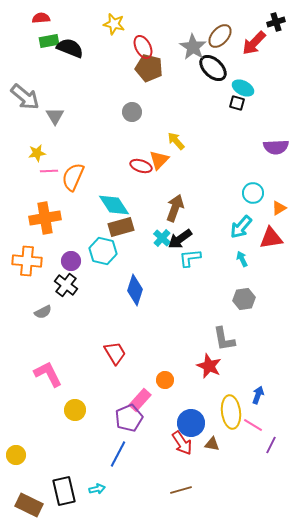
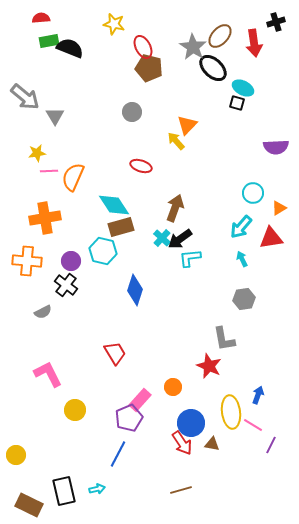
red arrow at (254, 43): rotated 52 degrees counterclockwise
orange triangle at (159, 160): moved 28 px right, 35 px up
orange circle at (165, 380): moved 8 px right, 7 px down
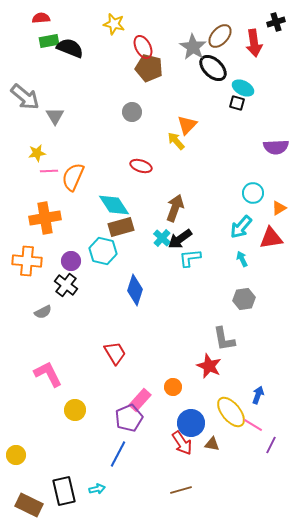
yellow ellipse at (231, 412): rotated 32 degrees counterclockwise
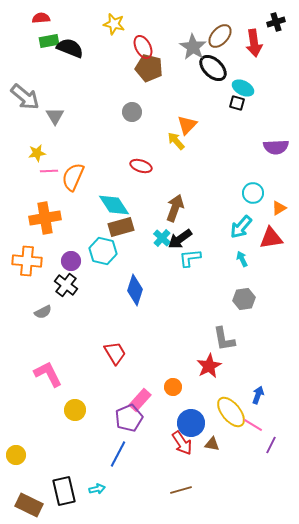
red star at (209, 366): rotated 20 degrees clockwise
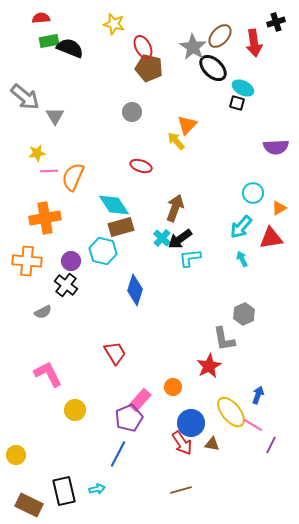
gray hexagon at (244, 299): moved 15 px down; rotated 15 degrees counterclockwise
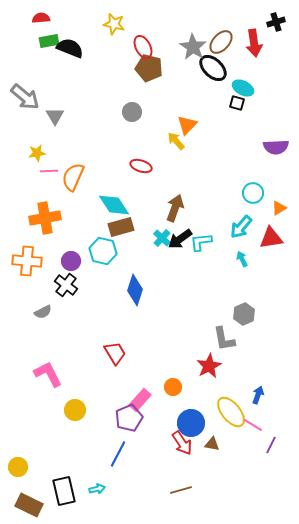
brown ellipse at (220, 36): moved 1 px right, 6 px down
cyan L-shape at (190, 258): moved 11 px right, 16 px up
yellow circle at (16, 455): moved 2 px right, 12 px down
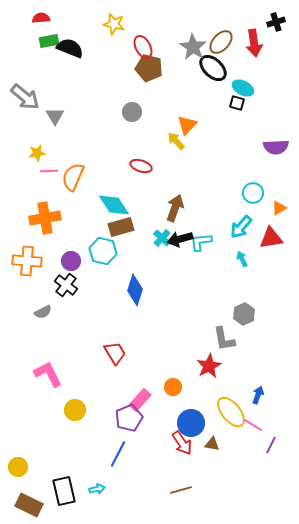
black arrow at (180, 239): rotated 20 degrees clockwise
